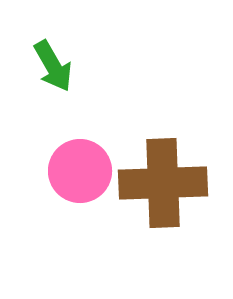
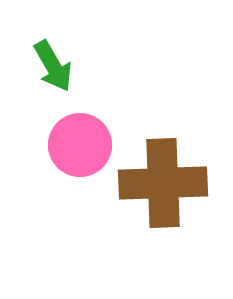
pink circle: moved 26 px up
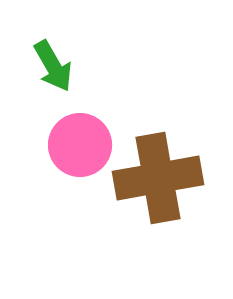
brown cross: moved 5 px left, 5 px up; rotated 8 degrees counterclockwise
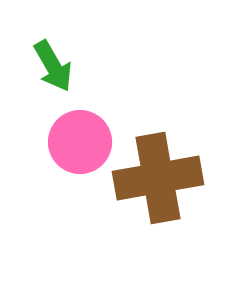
pink circle: moved 3 px up
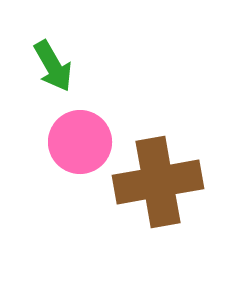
brown cross: moved 4 px down
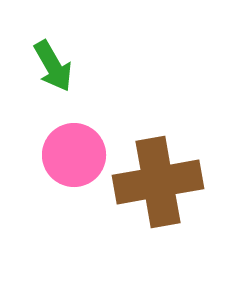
pink circle: moved 6 px left, 13 px down
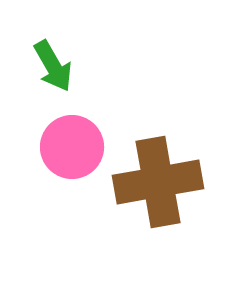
pink circle: moved 2 px left, 8 px up
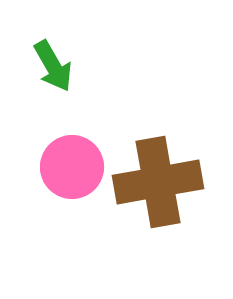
pink circle: moved 20 px down
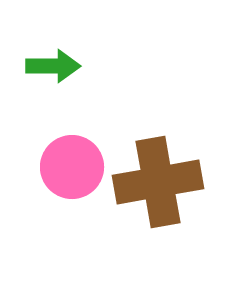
green arrow: rotated 60 degrees counterclockwise
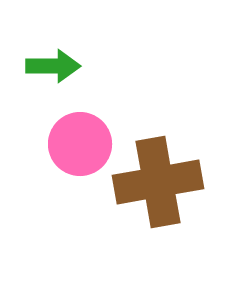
pink circle: moved 8 px right, 23 px up
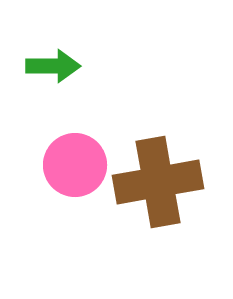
pink circle: moved 5 px left, 21 px down
